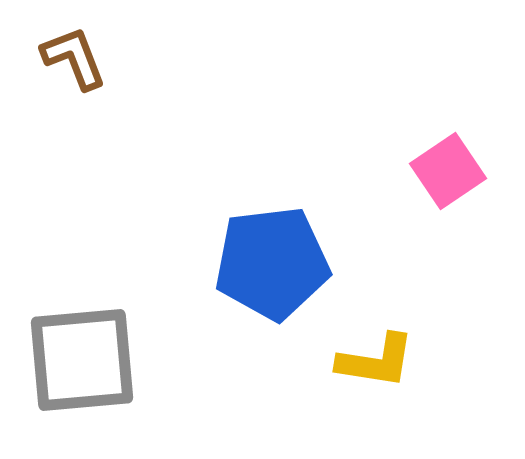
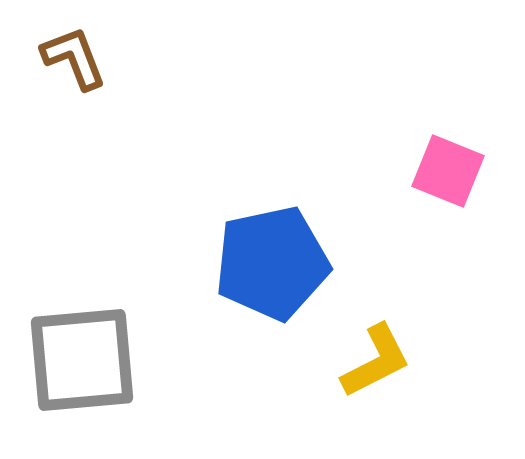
pink square: rotated 34 degrees counterclockwise
blue pentagon: rotated 5 degrees counterclockwise
yellow L-shape: rotated 36 degrees counterclockwise
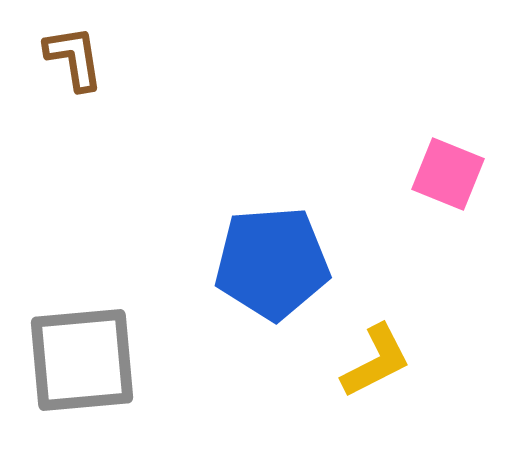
brown L-shape: rotated 12 degrees clockwise
pink square: moved 3 px down
blue pentagon: rotated 8 degrees clockwise
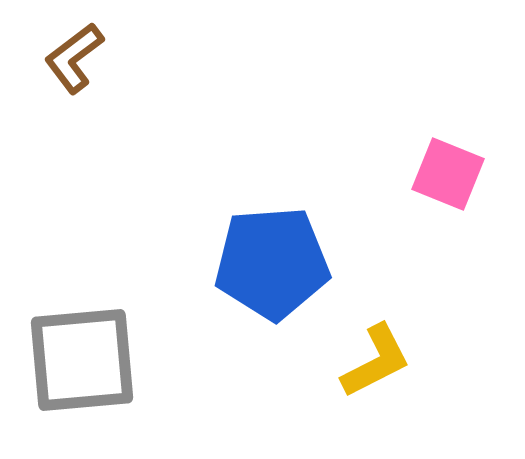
brown L-shape: rotated 118 degrees counterclockwise
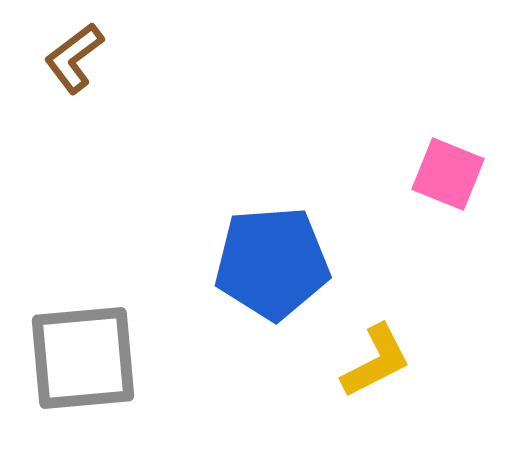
gray square: moved 1 px right, 2 px up
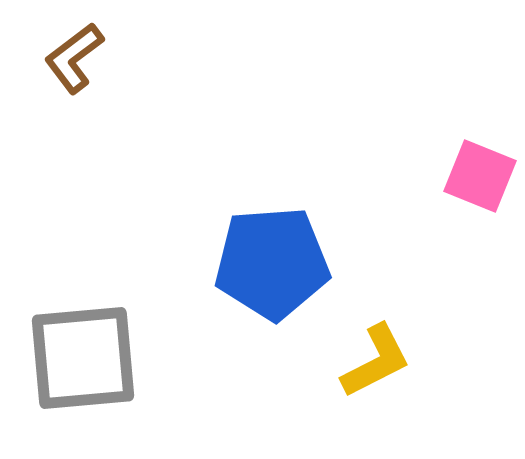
pink square: moved 32 px right, 2 px down
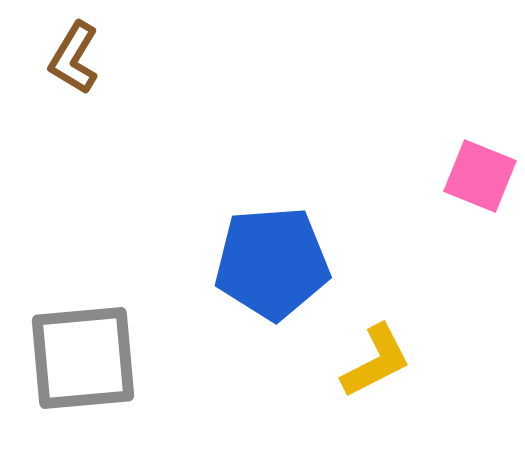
brown L-shape: rotated 22 degrees counterclockwise
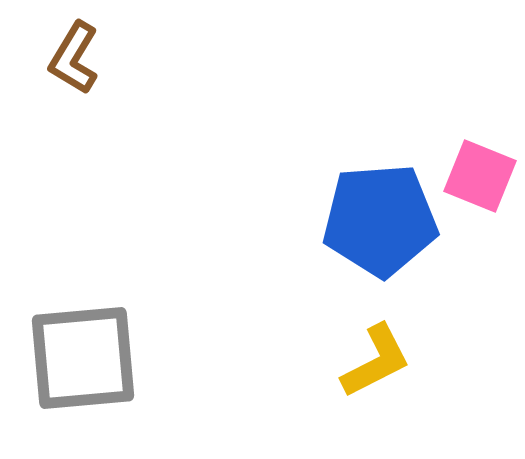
blue pentagon: moved 108 px right, 43 px up
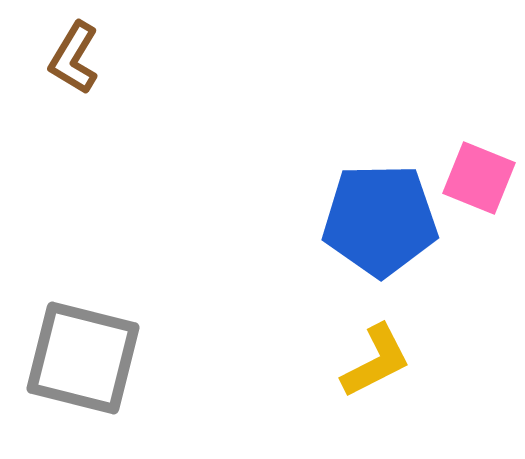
pink square: moved 1 px left, 2 px down
blue pentagon: rotated 3 degrees clockwise
gray square: rotated 19 degrees clockwise
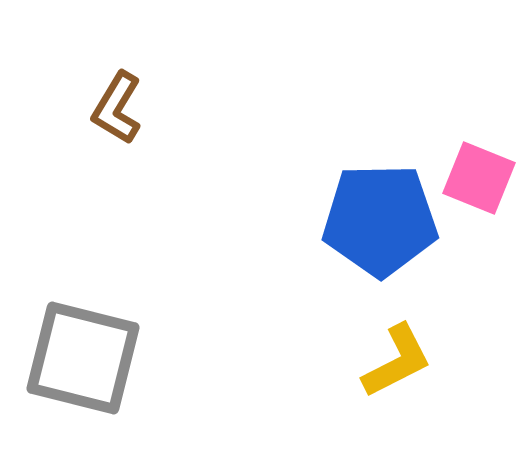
brown L-shape: moved 43 px right, 50 px down
yellow L-shape: moved 21 px right
